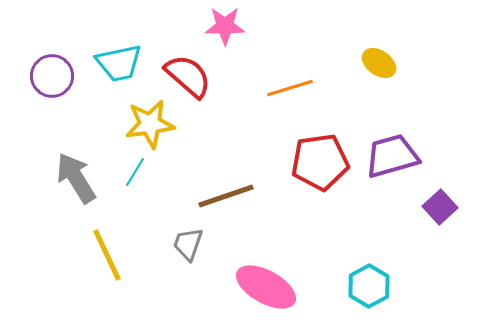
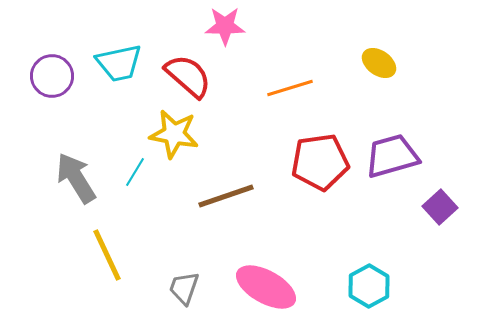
yellow star: moved 24 px right, 10 px down; rotated 18 degrees clockwise
gray trapezoid: moved 4 px left, 44 px down
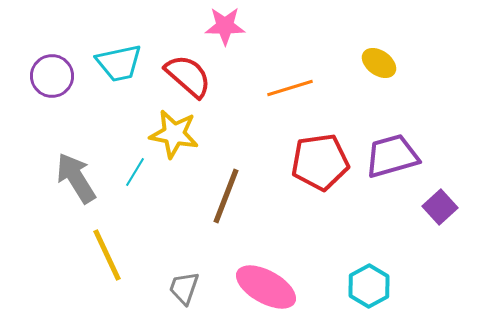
brown line: rotated 50 degrees counterclockwise
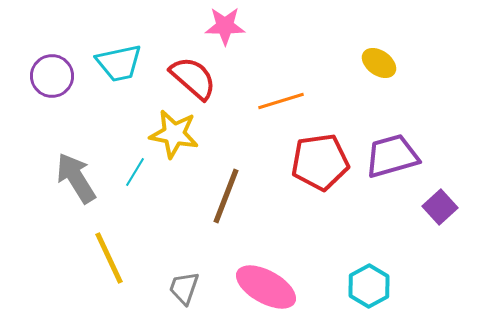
red semicircle: moved 5 px right, 2 px down
orange line: moved 9 px left, 13 px down
yellow line: moved 2 px right, 3 px down
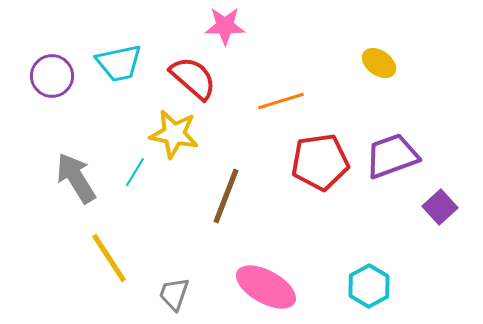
purple trapezoid: rotated 4 degrees counterclockwise
yellow line: rotated 8 degrees counterclockwise
gray trapezoid: moved 10 px left, 6 px down
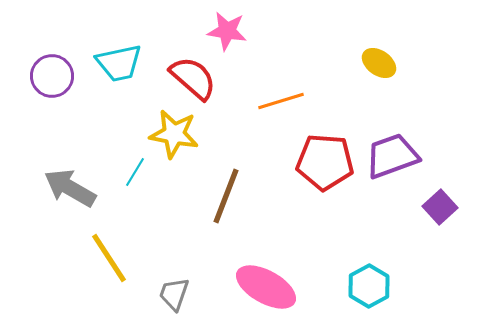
pink star: moved 2 px right, 5 px down; rotated 9 degrees clockwise
red pentagon: moved 5 px right; rotated 12 degrees clockwise
gray arrow: moved 6 px left, 10 px down; rotated 28 degrees counterclockwise
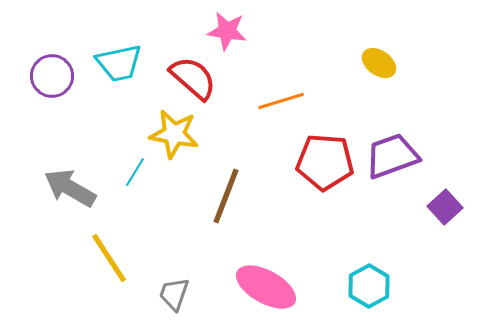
purple square: moved 5 px right
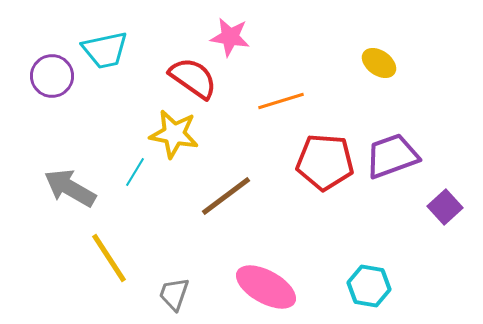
pink star: moved 3 px right, 6 px down
cyan trapezoid: moved 14 px left, 13 px up
red semicircle: rotated 6 degrees counterclockwise
brown line: rotated 32 degrees clockwise
cyan hexagon: rotated 21 degrees counterclockwise
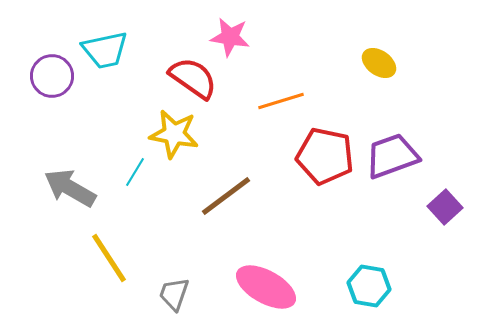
red pentagon: moved 6 px up; rotated 8 degrees clockwise
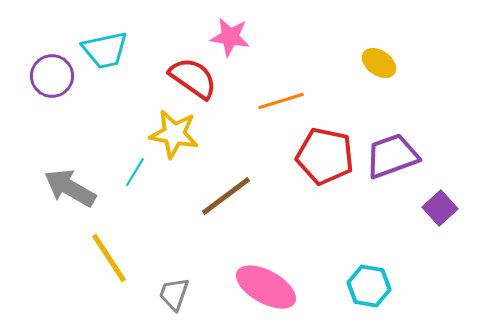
purple square: moved 5 px left, 1 px down
